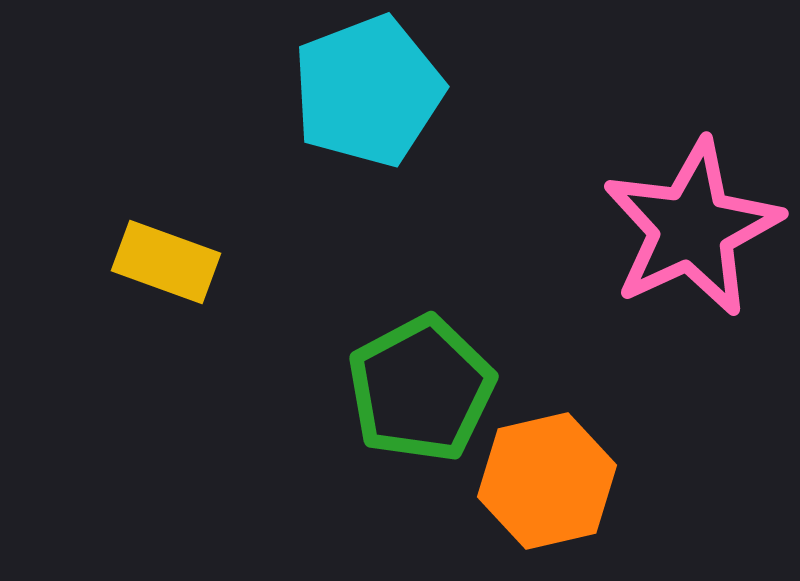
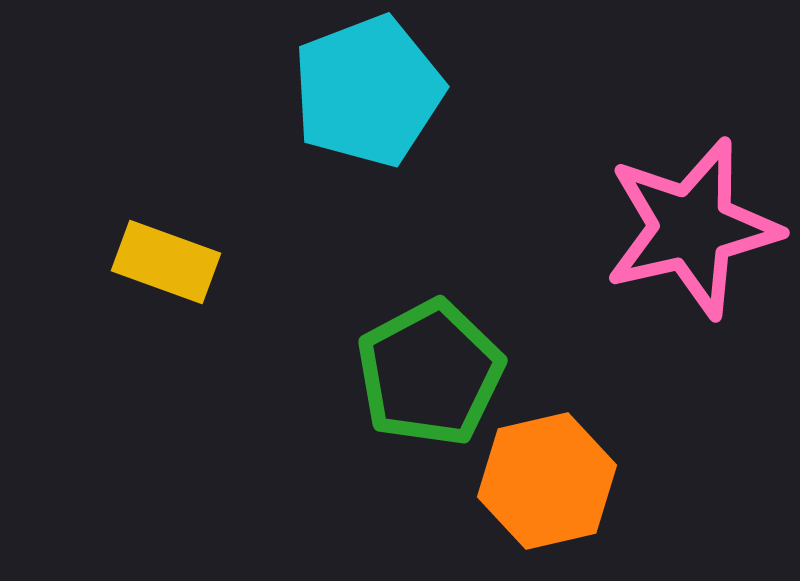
pink star: rotated 12 degrees clockwise
green pentagon: moved 9 px right, 16 px up
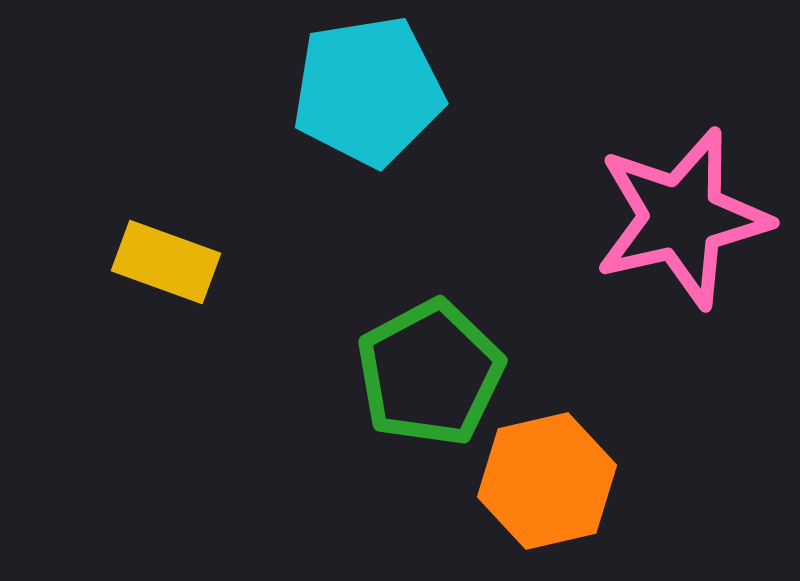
cyan pentagon: rotated 12 degrees clockwise
pink star: moved 10 px left, 10 px up
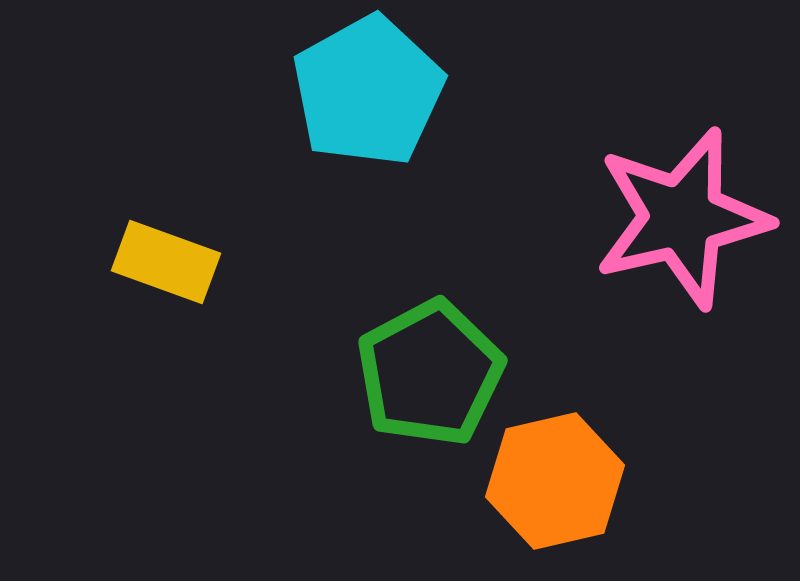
cyan pentagon: rotated 20 degrees counterclockwise
orange hexagon: moved 8 px right
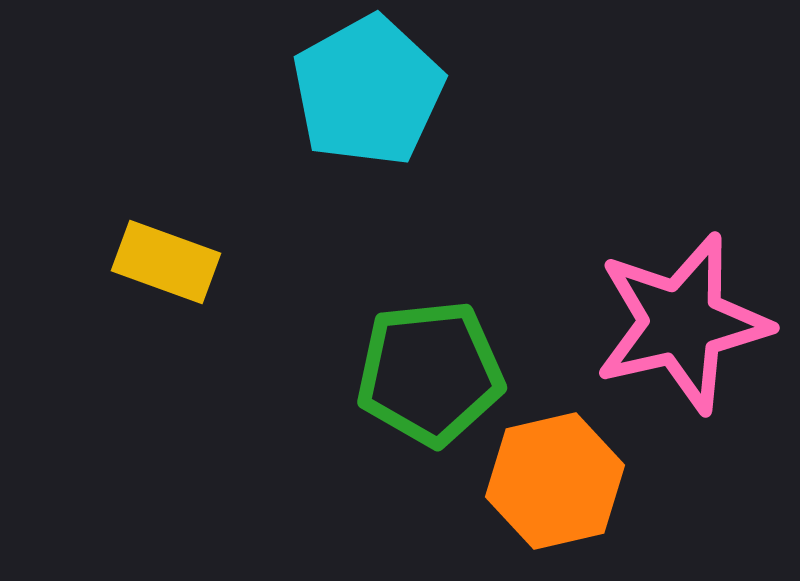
pink star: moved 105 px down
green pentagon: rotated 22 degrees clockwise
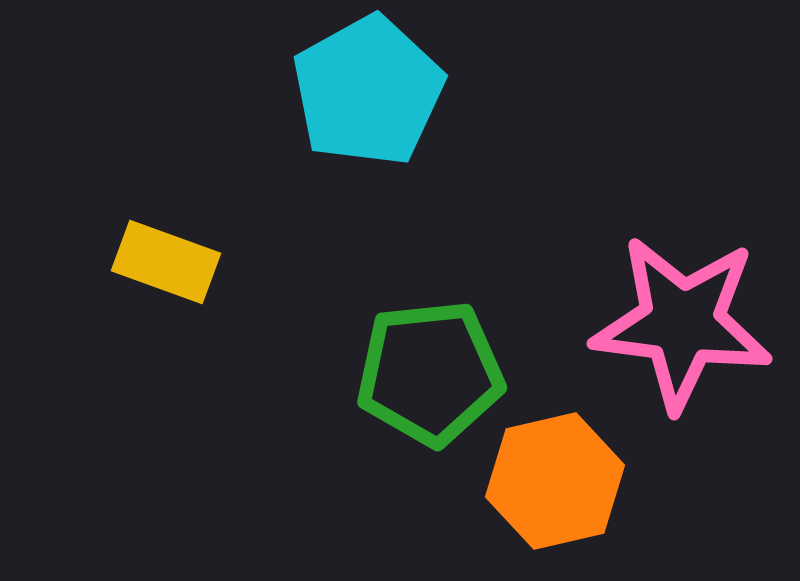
pink star: rotated 20 degrees clockwise
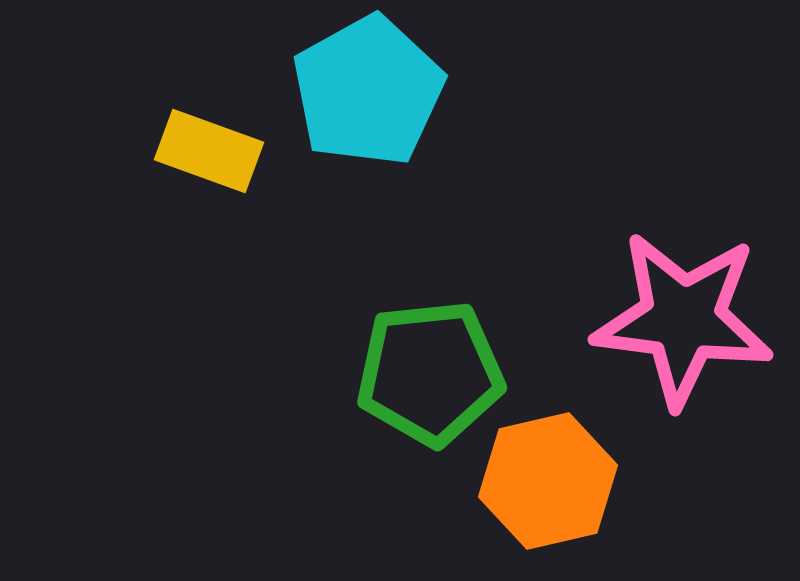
yellow rectangle: moved 43 px right, 111 px up
pink star: moved 1 px right, 4 px up
orange hexagon: moved 7 px left
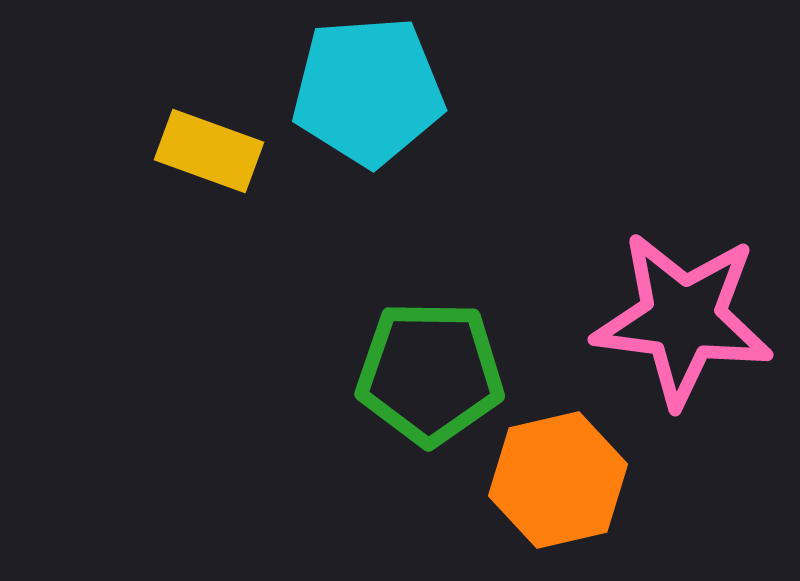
cyan pentagon: rotated 25 degrees clockwise
green pentagon: rotated 7 degrees clockwise
orange hexagon: moved 10 px right, 1 px up
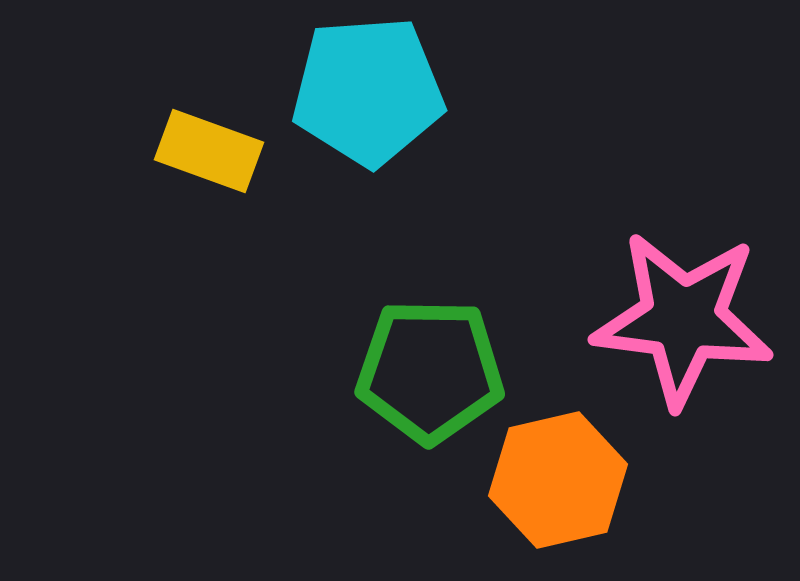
green pentagon: moved 2 px up
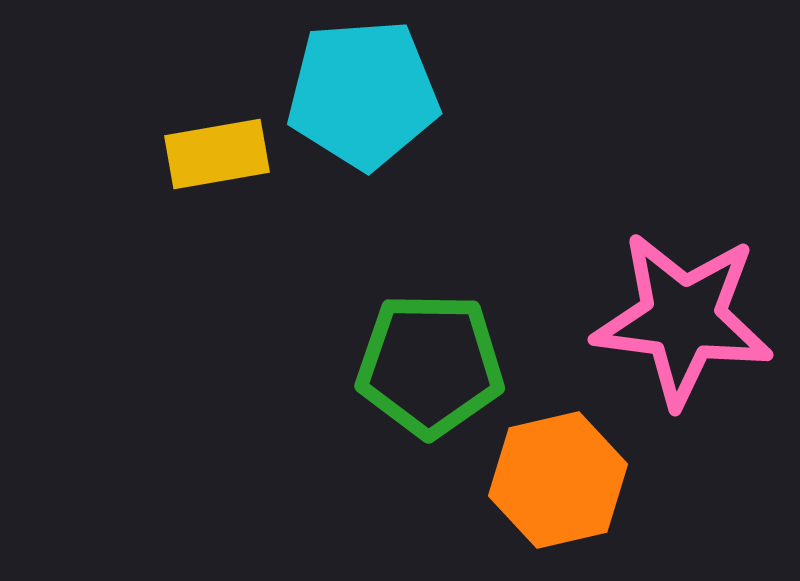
cyan pentagon: moved 5 px left, 3 px down
yellow rectangle: moved 8 px right, 3 px down; rotated 30 degrees counterclockwise
green pentagon: moved 6 px up
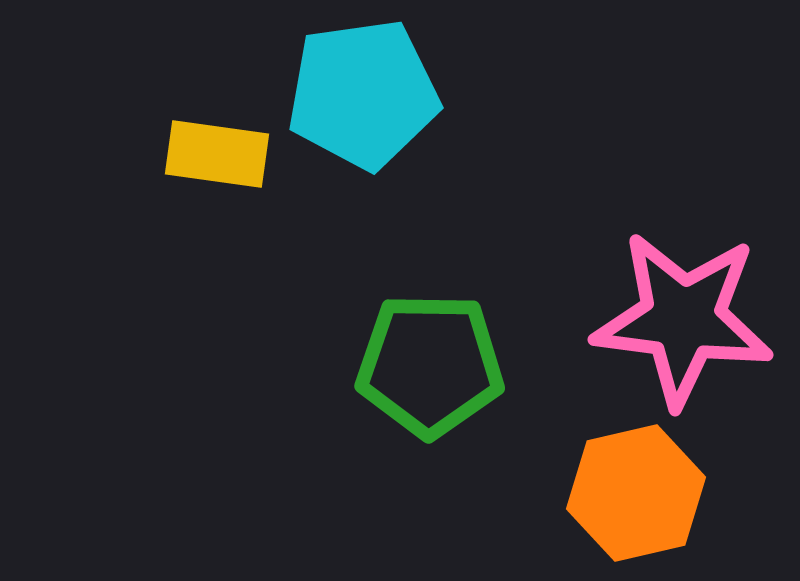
cyan pentagon: rotated 4 degrees counterclockwise
yellow rectangle: rotated 18 degrees clockwise
orange hexagon: moved 78 px right, 13 px down
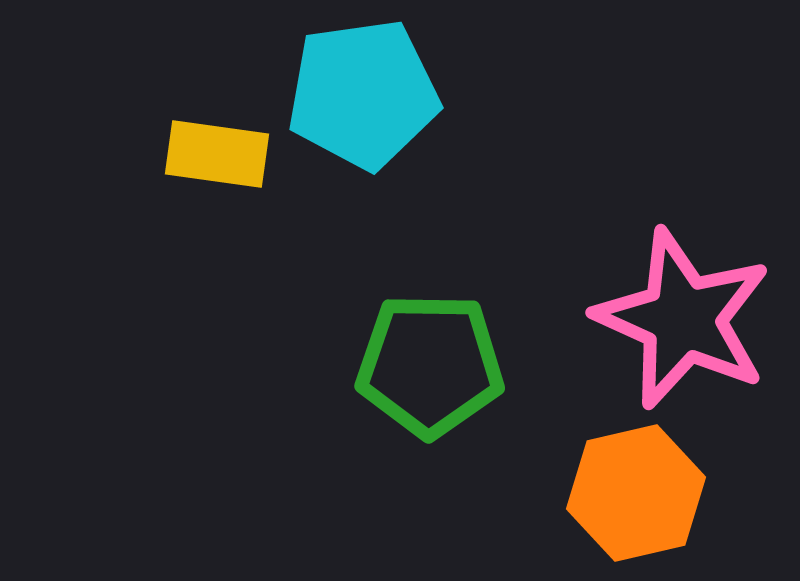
pink star: rotated 17 degrees clockwise
